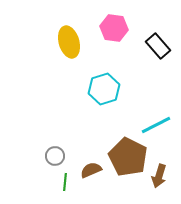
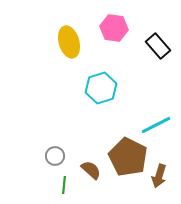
cyan hexagon: moved 3 px left, 1 px up
brown semicircle: rotated 65 degrees clockwise
green line: moved 1 px left, 3 px down
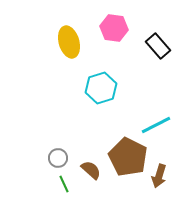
gray circle: moved 3 px right, 2 px down
green line: moved 1 px up; rotated 30 degrees counterclockwise
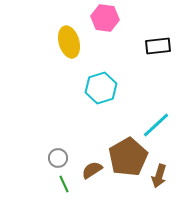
pink hexagon: moved 9 px left, 10 px up
black rectangle: rotated 55 degrees counterclockwise
cyan line: rotated 16 degrees counterclockwise
brown pentagon: rotated 15 degrees clockwise
brown semicircle: moved 1 px right; rotated 75 degrees counterclockwise
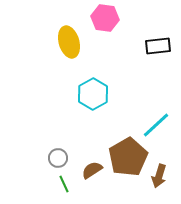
cyan hexagon: moved 8 px left, 6 px down; rotated 12 degrees counterclockwise
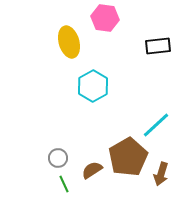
cyan hexagon: moved 8 px up
brown arrow: moved 2 px right, 2 px up
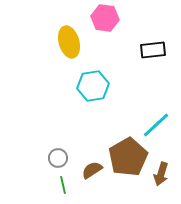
black rectangle: moved 5 px left, 4 px down
cyan hexagon: rotated 20 degrees clockwise
green line: moved 1 px left, 1 px down; rotated 12 degrees clockwise
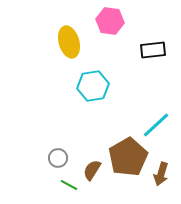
pink hexagon: moved 5 px right, 3 px down
brown semicircle: rotated 25 degrees counterclockwise
green line: moved 6 px right; rotated 48 degrees counterclockwise
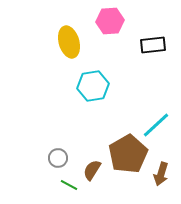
pink hexagon: rotated 12 degrees counterclockwise
black rectangle: moved 5 px up
brown pentagon: moved 3 px up
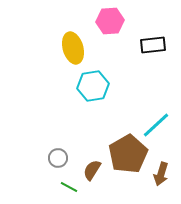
yellow ellipse: moved 4 px right, 6 px down
green line: moved 2 px down
